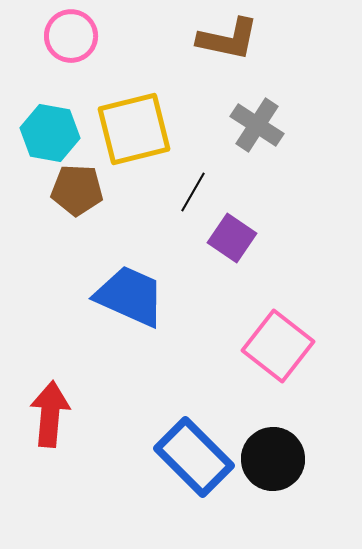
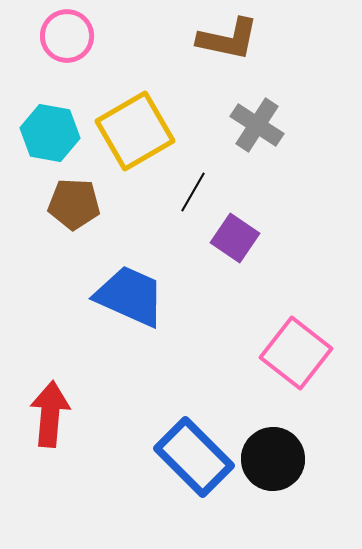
pink circle: moved 4 px left
yellow square: moved 1 px right, 2 px down; rotated 16 degrees counterclockwise
brown pentagon: moved 3 px left, 14 px down
purple square: moved 3 px right
pink square: moved 18 px right, 7 px down
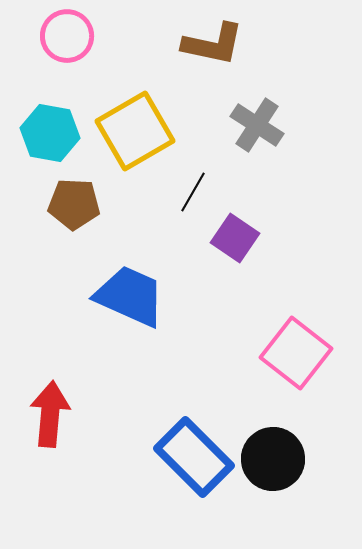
brown L-shape: moved 15 px left, 5 px down
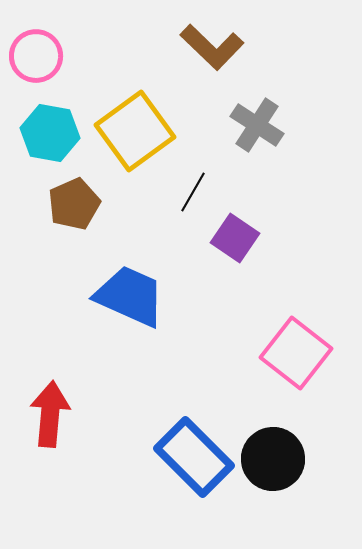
pink circle: moved 31 px left, 20 px down
brown L-shape: moved 1 px left, 3 px down; rotated 32 degrees clockwise
yellow square: rotated 6 degrees counterclockwise
brown pentagon: rotated 27 degrees counterclockwise
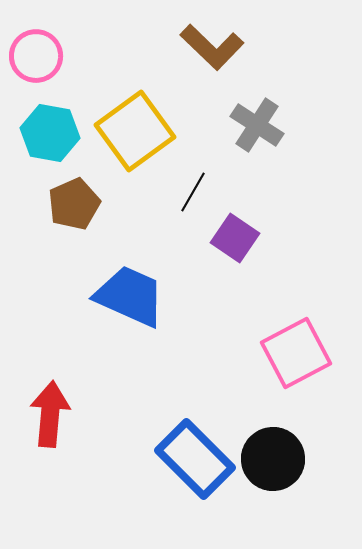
pink square: rotated 24 degrees clockwise
blue rectangle: moved 1 px right, 2 px down
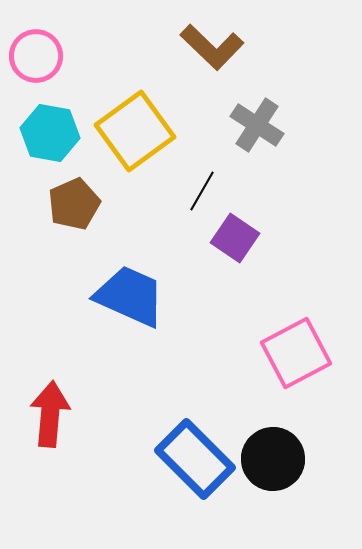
black line: moved 9 px right, 1 px up
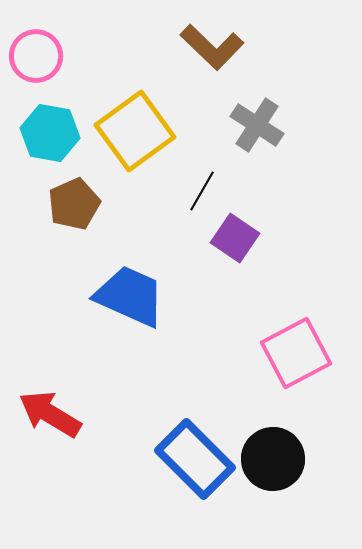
red arrow: rotated 64 degrees counterclockwise
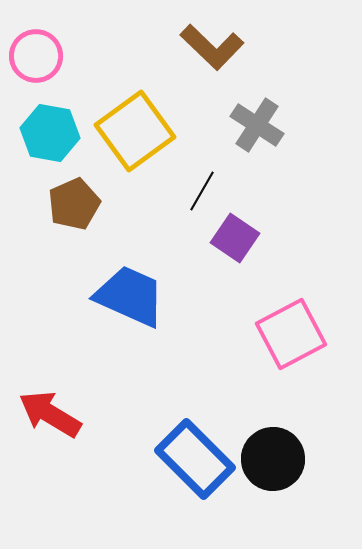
pink square: moved 5 px left, 19 px up
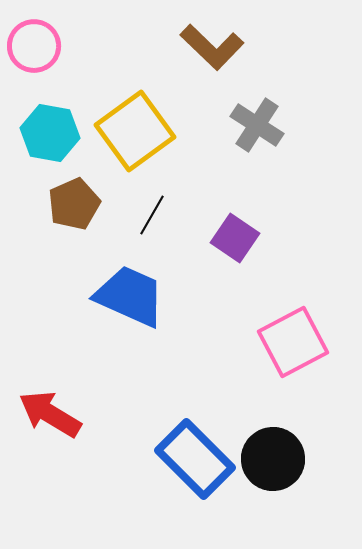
pink circle: moved 2 px left, 10 px up
black line: moved 50 px left, 24 px down
pink square: moved 2 px right, 8 px down
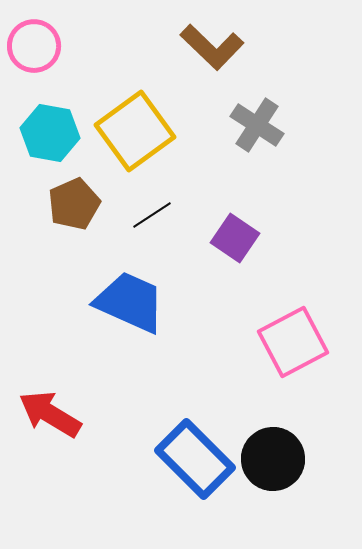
black line: rotated 27 degrees clockwise
blue trapezoid: moved 6 px down
